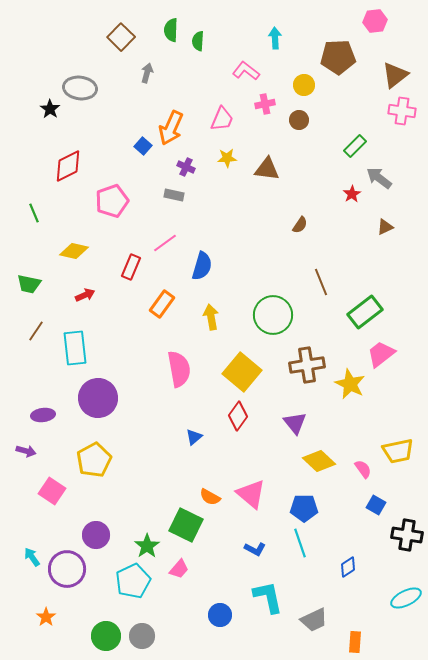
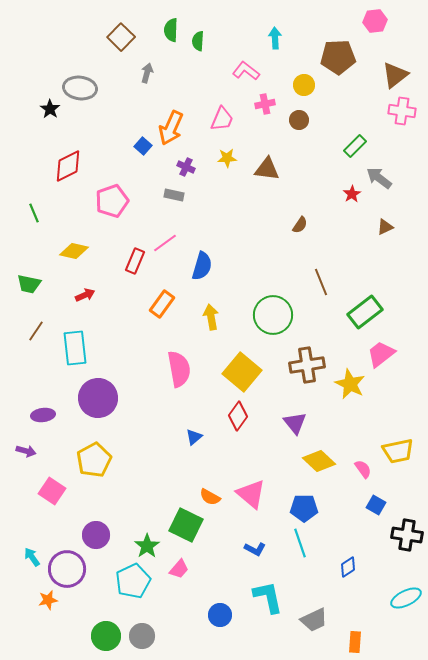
red rectangle at (131, 267): moved 4 px right, 6 px up
orange star at (46, 617): moved 2 px right, 17 px up; rotated 24 degrees clockwise
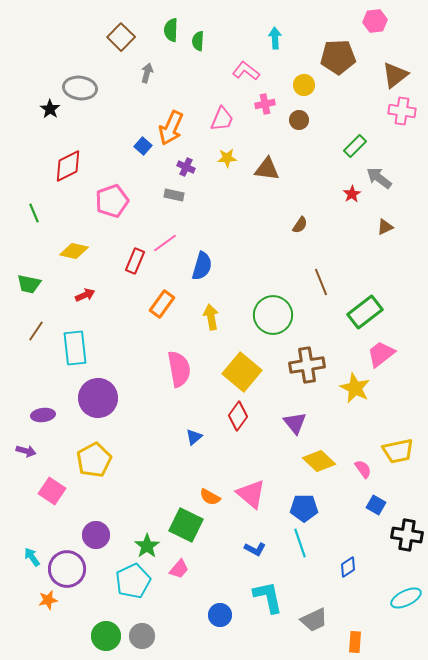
yellow star at (350, 384): moved 5 px right, 4 px down
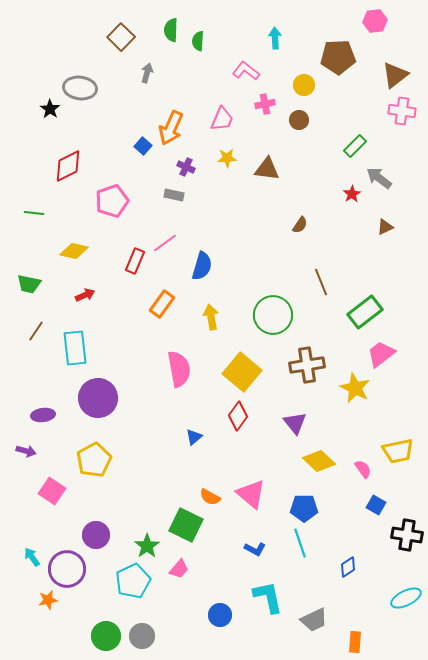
green line at (34, 213): rotated 60 degrees counterclockwise
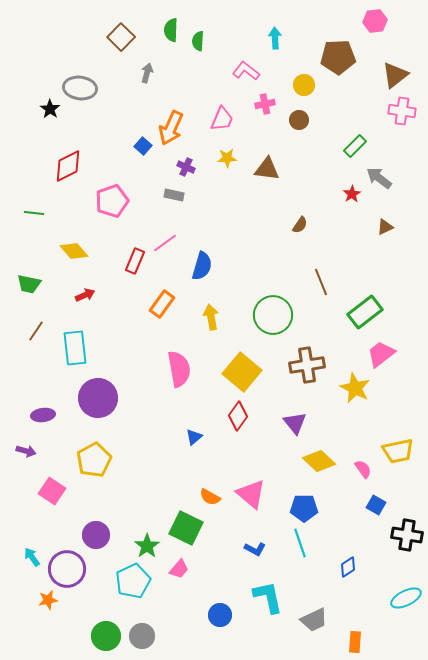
yellow diamond at (74, 251): rotated 36 degrees clockwise
green square at (186, 525): moved 3 px down
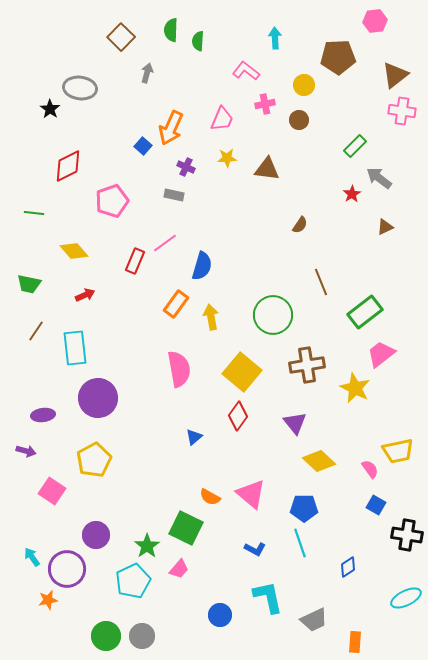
orange rectangle at (162, 304): moved 14 px right
pink semicircle at (363, 469): moved 7 px right
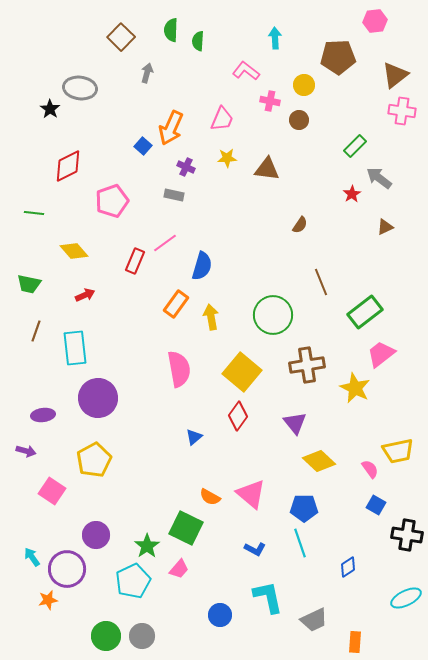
pink cross at (265, 104): moved 5 px right, 3 px up; rotated 24 degrees clockwise
brown line at (36, 331): rotated 15 degrees counterclockwise
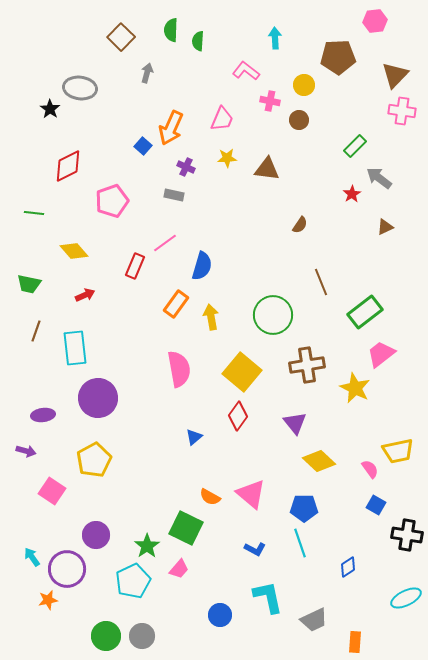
brown triangle at (395, 75): rotated 8 degrees counterclockwise
red rectangle at (135, 261): moved 5 px down
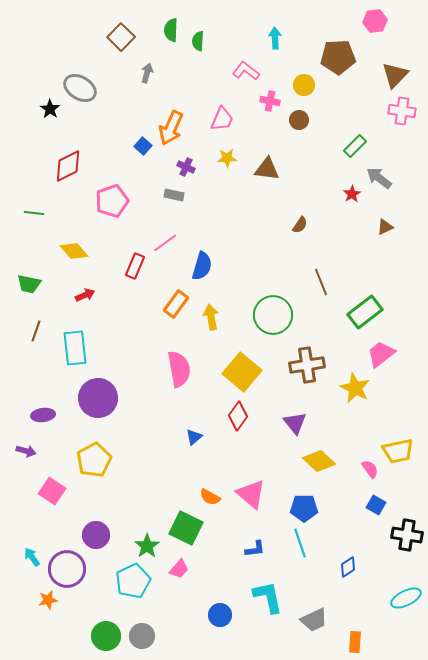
gray ellipse at (80, 88): rotated 24 degrees clockwise
blue L-shape at (255, 549): rotated 35 degrees counterclockwise
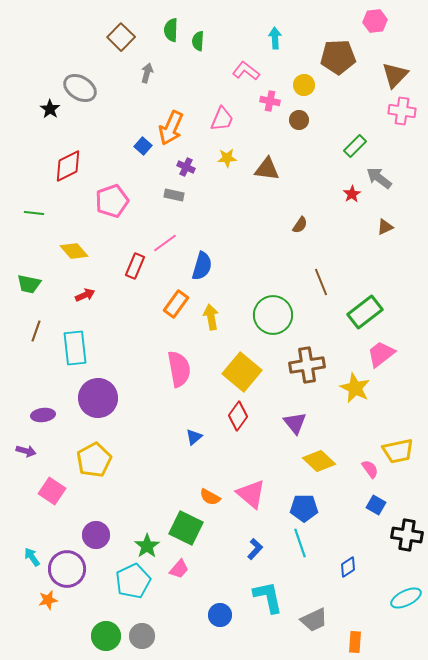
blue L-shape at (255, 549): rotated 40 degrees counterclockwise
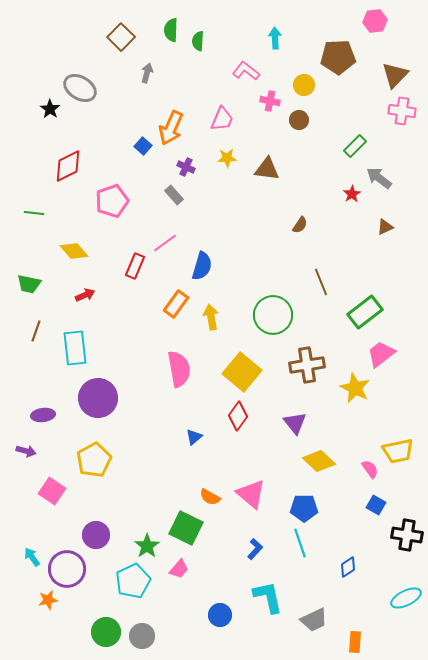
gray rectangle at (174, 195): rotated 36 degrees clockwise
green circle at (106, 636): moved 4 px up
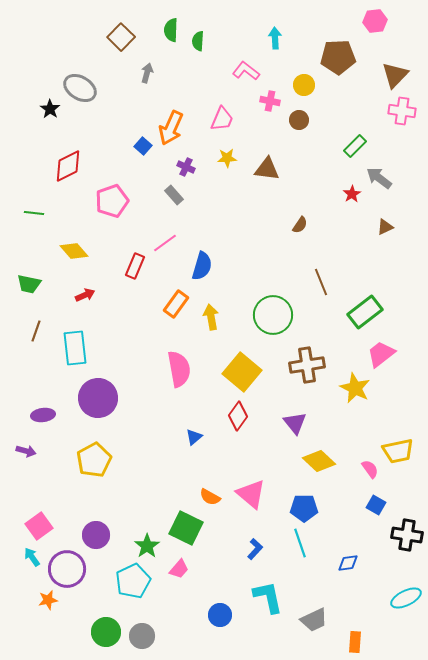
pink square at (52, 491): moved 13 px left, 35 px down; rotated 20 degrees clockwise
blue diamond at (348, 567): moved 4 px up; rotated 25 degrees clockwise
